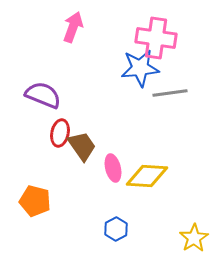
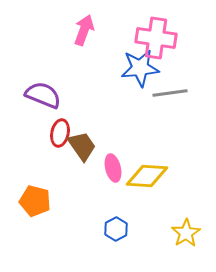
pink arrow: moved 11 px right, 3 px down
yellow star: moved 8 px left, 5 px up
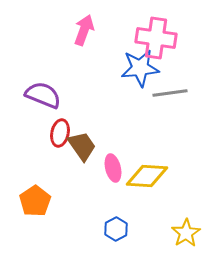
orange pentagon: rotated 24 degrees clockwise
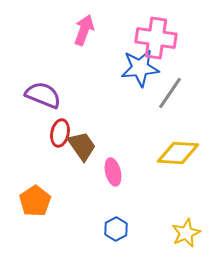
gray line: rotated 48 degrees counterclockwise
pink ellipse: moved 4 px down
yellow diamond: moved 31 px right, 23 px up
yellow star: rotated 8 degrees clockwise
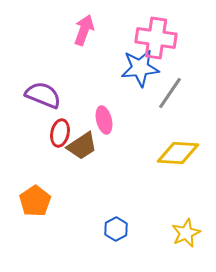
brown trapezoid: rotated 92 degrees clockwise
pink ellipse: moved 9 px left, 52 px up
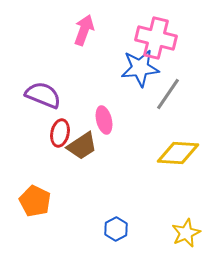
pink cross: rotated 6 degrees clockwise
gray line: moved 2 px left, 1 px down
orange pentagon: rotated 12 degrees counterclockwise
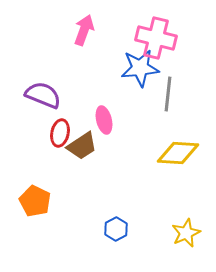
gray line: rotated 28 degrees counterclockwise
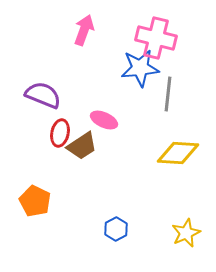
pink ellipse: rotated 52 degrees counterclockwise
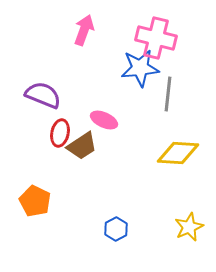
yellow star: moved 3 px right, 6 px up
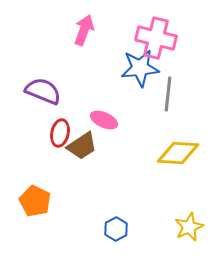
purple semicircle: moved 4 px up
